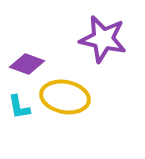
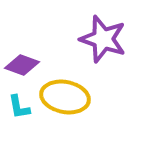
purple star: rotated 6 degrees clockwise
purple diamond: moved 5 px left, 1 px down
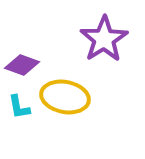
purple star: moved 1 px right; rotated 21 degrees clockwise
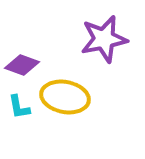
purple star: rotated 21 degrees clockwise
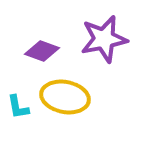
purple diamond: moved 20 px right, 14 px up
cyan L-shape: moved 1 px left
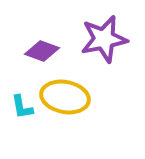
cyan L-shape: moved 4 px right
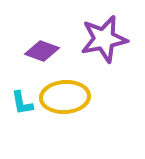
yellow ellipse: rotated 15 degrees counterclockwise
cyan L-shape: moved 4 px up
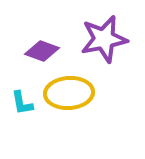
yellow ellipse: moved 4 px right, 4 px up
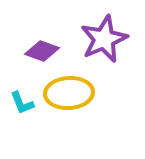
purple star: rotated 12 degrees counterclockwise
cyan L-shape: rotated 12 degrees counterclockwise
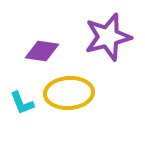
purple star: moved 4 px right, 2 px up; rotated 9 degrees clockwise
purple diamond: rotated 12 degrees counterclockwise
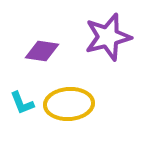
yellow ellipse: moved 11 px down
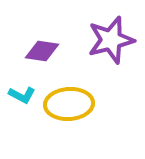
purple star: moved 3 px right, 3 px down
cyan L-shape: moved 8 px up; rotated 40 degrees counterclockwise
